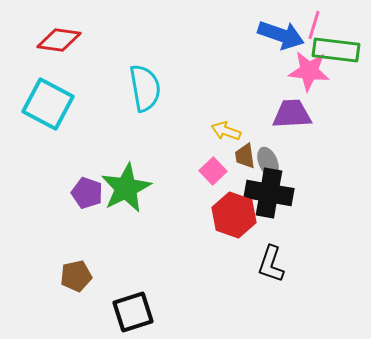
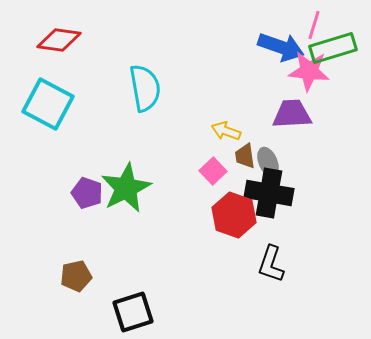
blue arrow: moved 12 px down
green rectangle: moved 3 px left, 2 px up; rotated 24 degrees counterclockwise
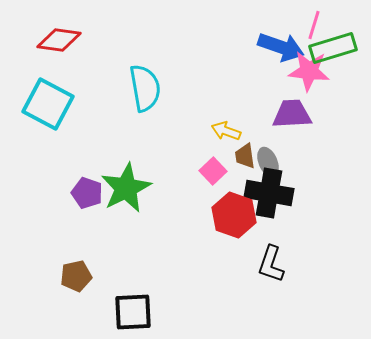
black square: rotated 15 degrees clockwise
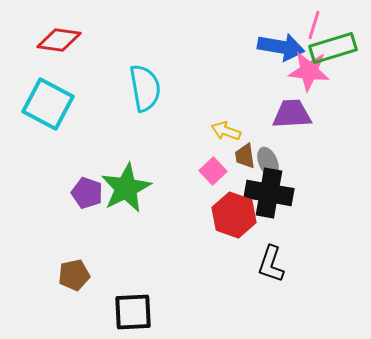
blue arrow: rotated 9 degrees counterclockwise
brown pentagon: moved 2 px left, 1 px up
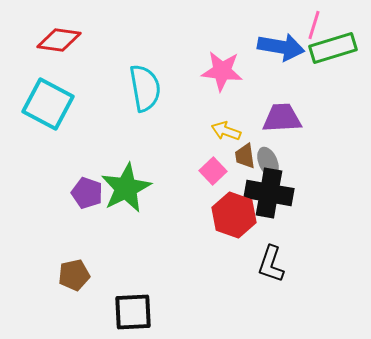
pink star: moved 87 px left
purple trapezoid: moved 10 px left, 4 px down
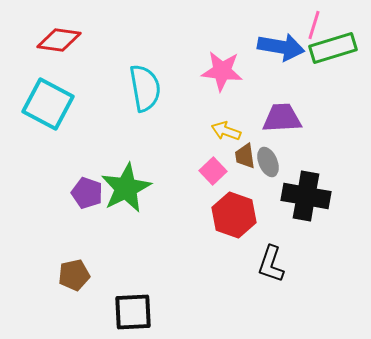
black cross: moved 37 px right, 3 px down
